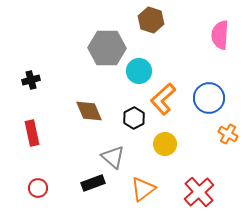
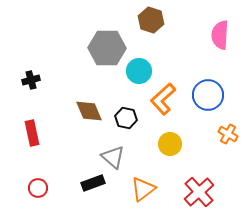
blue circle: moved 1 px left, 3 px up
black hexagon: moved 8 px left; rotated 20 degrees counterclockwise
yellow circle: moved 5 px right
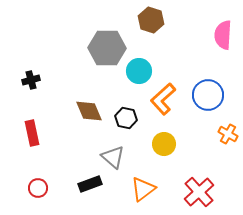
pink semicircle: moved 3 px right
yellow circle: moved 6 px left
black rectangle: moved 3 px left, 1 px down
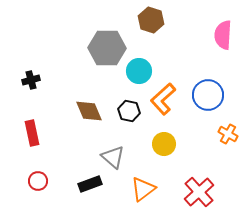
black hexagon: moved 3 px right, 7 px up
red circle: moved 7 px up
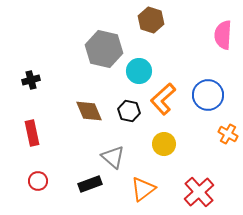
gray hexagon: moved 3 px left, 1 px down; rotated 12 degrees clockwise
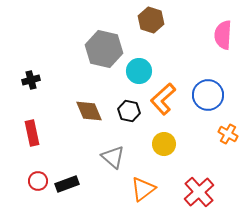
black rectangle: moved 23 px left
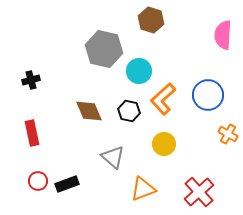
orange triangle: rotated 16 degrees clockwise
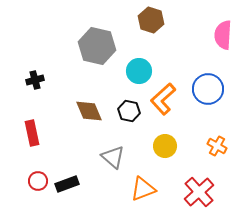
gray hexagon: moved 7 px left, 3 px up
black cross: moved 4 px right
blue circle: moved 6 px up
orange cross: moved 11 px left, 12 px down
yellow circle: moved 1 px right, 2 px down
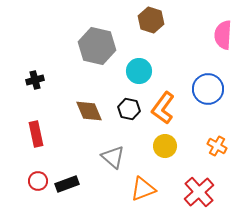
orange L-shape: moved 9 px down; rotated 12 degrees counterclockwise
black hexagon: moved 2 px up
red rectangle: moved 4 px right, 1 px down
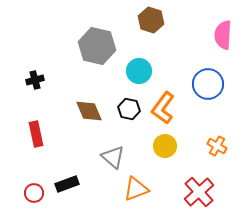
blue circle: moved 5 px up
red circle: moved 4 px left, 12 px down
orange triangle: moved 7 px left
